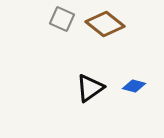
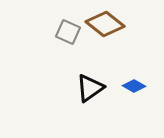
gray square: moved 6 px right, 13 px down
blue diamond: rotated 15 degrees clockwise
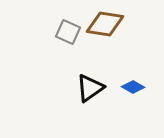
brown diamond: rotated 30 degrees counterclockwise
blue diamond: moved 1 px left, 1 px down
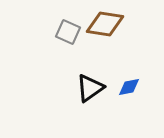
blue diamond: moved 4 px left; rotated 40 degrees counterclockwise
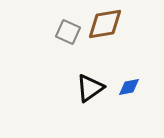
brown diamond: rotated 18 degrees counterclockwise
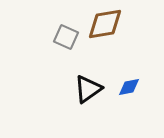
gray square: moved 2 px left, 5 px down
black triangle: moved 2 px left, 1 px down
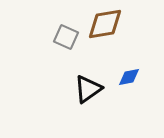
blue diamond: moved 10 px up
